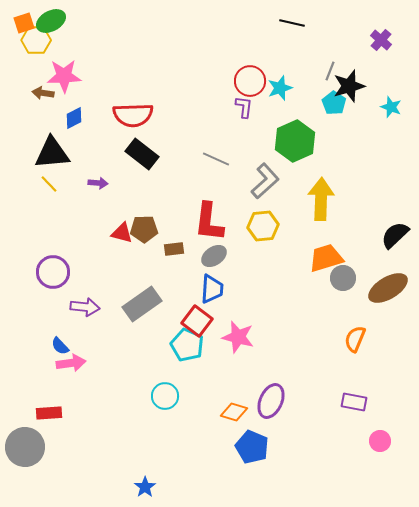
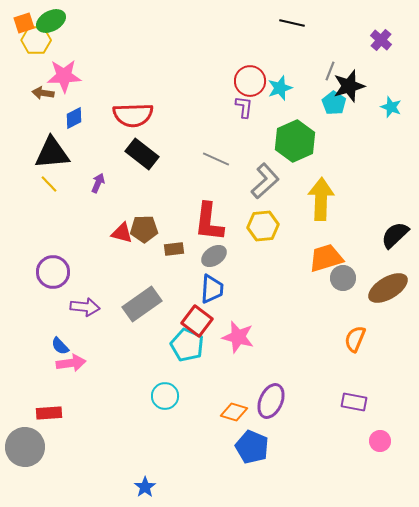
purple arrow at (98, 183): rotated 72 degrees counterclockwise
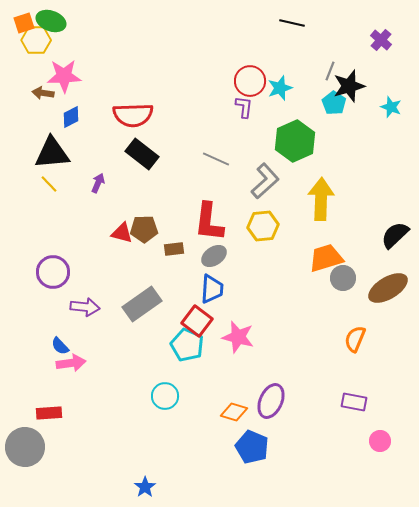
green ellipse at (51, 21): rotated 48 degrees clockwise
blue diamond at (74, 118): moved 3 px left, 1 px up
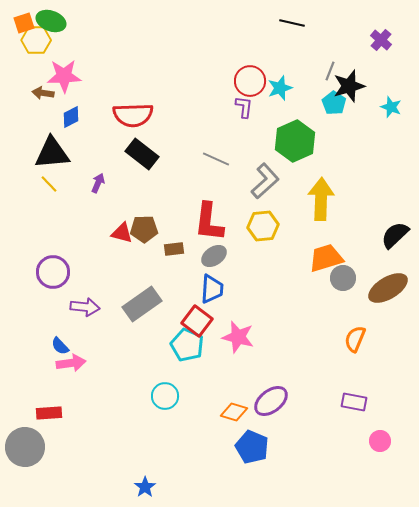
purple ellipse at (271, 401): rotated 28 degrees clockwise
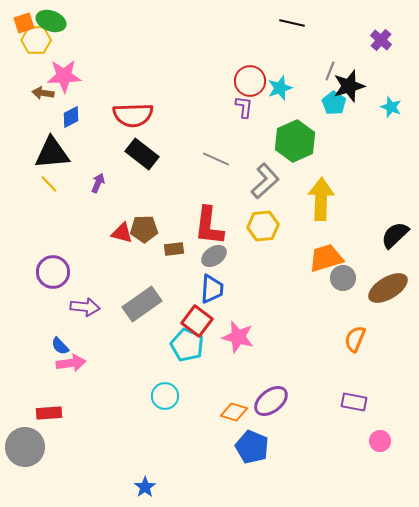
red L-shape at (209, 222): moved 4 px down
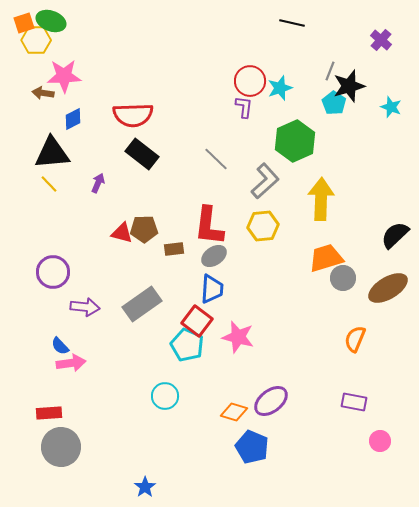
blue diamond at (71, 117): moved 2 px right, 2 px down
gray line at (216, 159): rotated 20 degrees clockwise
gray circle at (25, 447): moved 36 px right
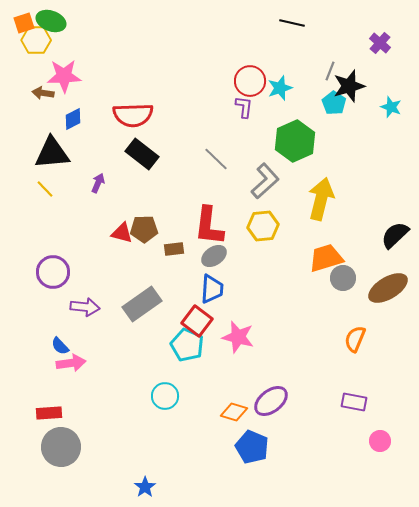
purple cross at (381, 40): moved 1 px left, 3 px down
yellow line at (49, 184): moved 4 px left, 5 px down
yellow arrow at (321, 199): rotated 12 degrees clockwise
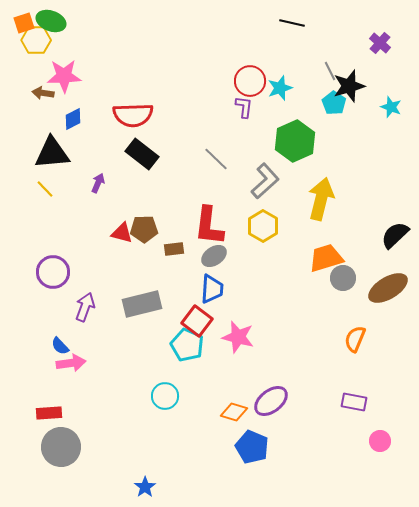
gray line at (330, 71): rotated 48 degrees counterclockwise
yellow hexagon at (263, 226): rotated 24 degrees counterclockwise
gray rectangle at (142, 304): rotated 21 degrees clockwise
purple arrow at (85, 307): rotated 76 degrees counterclockwise
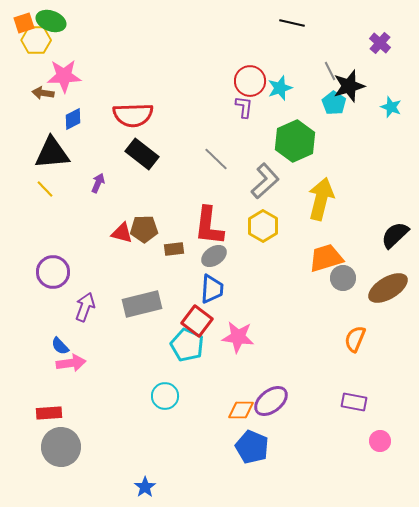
pink star at (238, 337): rotated 8 degrees counterclockwise
orange diamond at (234, 412): moved 7 px right, 2 px up; rotated 16 degrees counterclockwise
